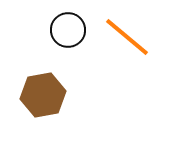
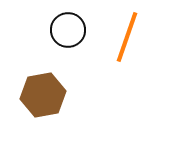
orange line: rotated 69 degrees clockwise
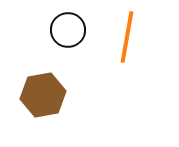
orange line: rotated 9 degrees counterclockwise
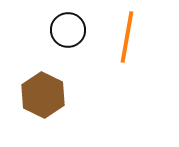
brown hexagon: rotated 24 degrees counterclockwise
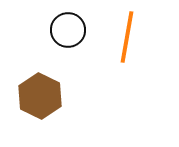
brown hexagon: moved 3 px left, 1 px down
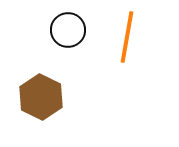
brown hexagon: moved 1 px right, 1 px down
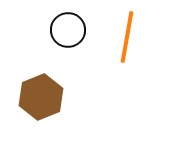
brown hexagon: rotated 12 degrees clockwise
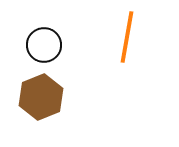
black circle: moved 24 px left, 15 px down
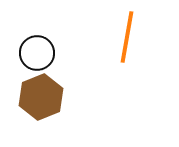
black circle: moved 7 px left, 8 px down
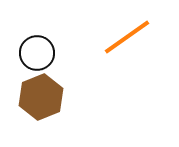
orange line: rotated 45 degrees clockwise
